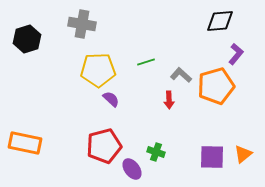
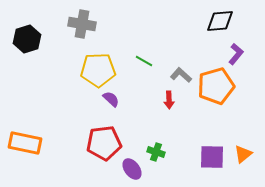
green line: moved 2 px left, 1 px up; rotated 48 degrees clockwise
red pentagon: moved 3 px up; rotated 8 degrees clockwise
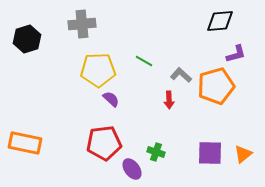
gray cross: rotated 16 degrees counterclockwise
purple L-shape: rotated 35 degrees clockwise
purple square: moved 2 px left, 4 px up
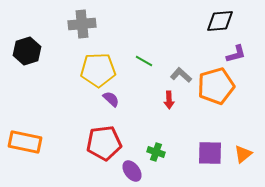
black hexagon: moved 12 px down
orange rectangle: moved 1 px up
purple ellipse: moved 2 px down
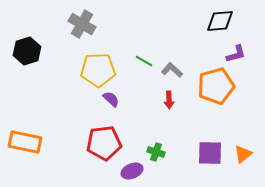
gray cross: rotated 36 degrees clockwise
gray L-shape: moved 9 px left, 5 px up
purple ellipse: rotated 75 degrees counterclockwise
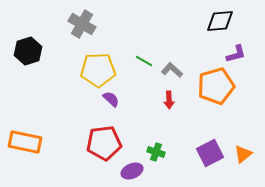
black hexagon: moved 1 px right
purple square: rotated 28 degrees counterclockwise
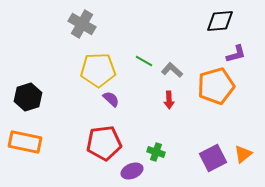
black hexagon: moved 46 px down
purple square: moved 3 px right, 5 px down
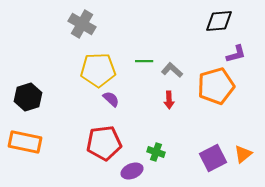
black diamond: moved 1 px left
green line: rotated 30 degrees counterclockwise
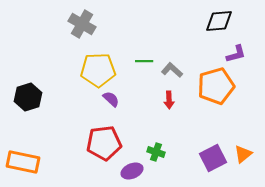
orange rectangle: moved 2 px left, 20 px down
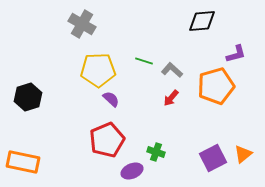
black diamond: moved 17 px left
green line: rotated 18 degrees clockwise
red arrow: moved 2 px right, 2 px up; rotated 42 degrees clockwise
red pentagon: moved 3 px right, 3 px up; rotated 16 degrees counterclockwise
